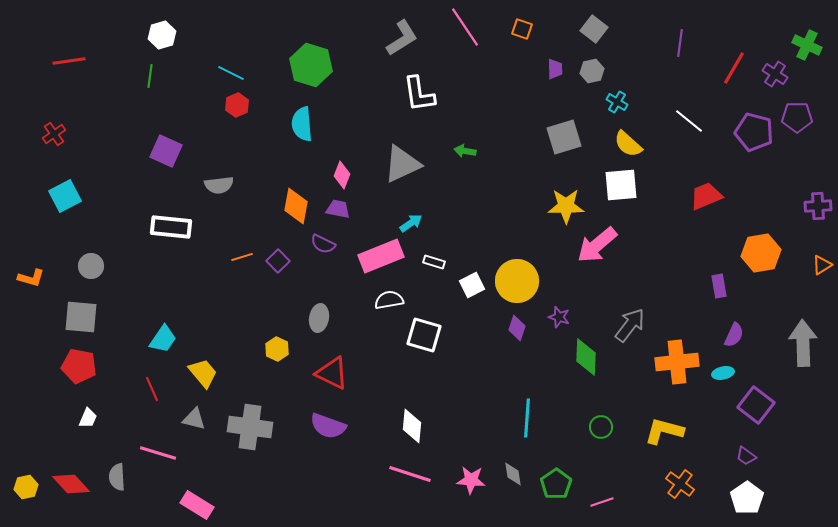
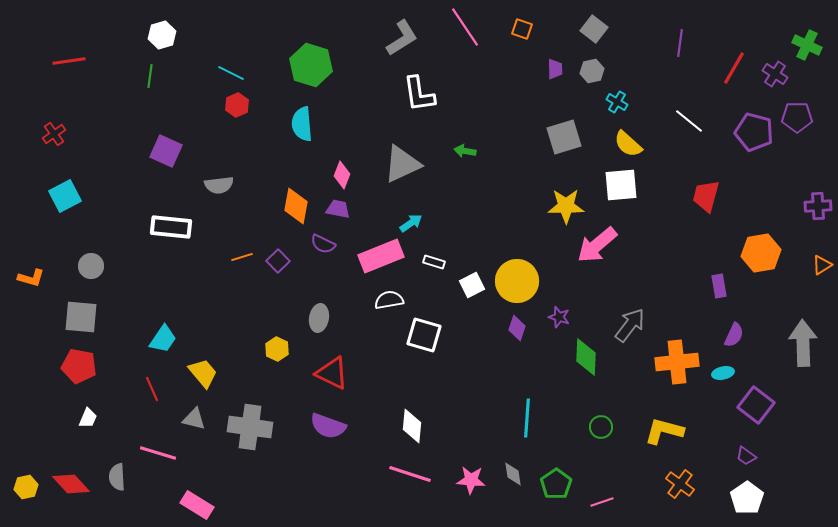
red trapezoid at (706, 196): rotated 52 degrees counterclockwise
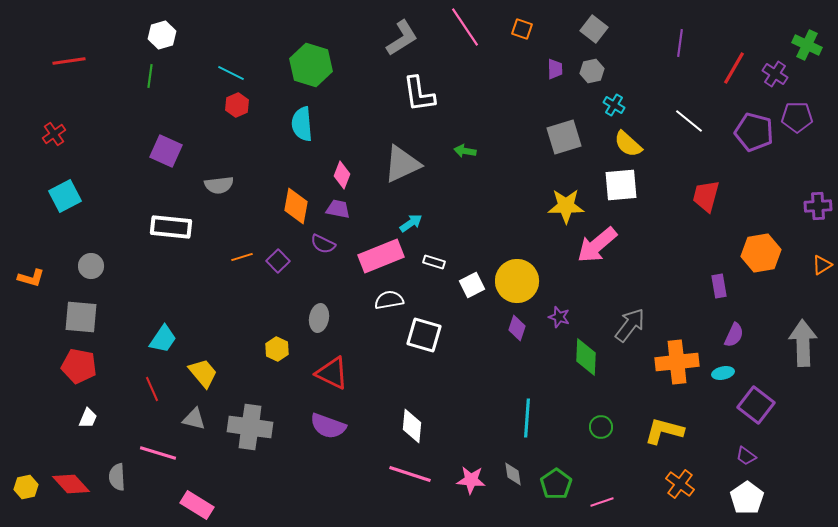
cyan cross at (617, 102): moved 3 px left, 3 px down
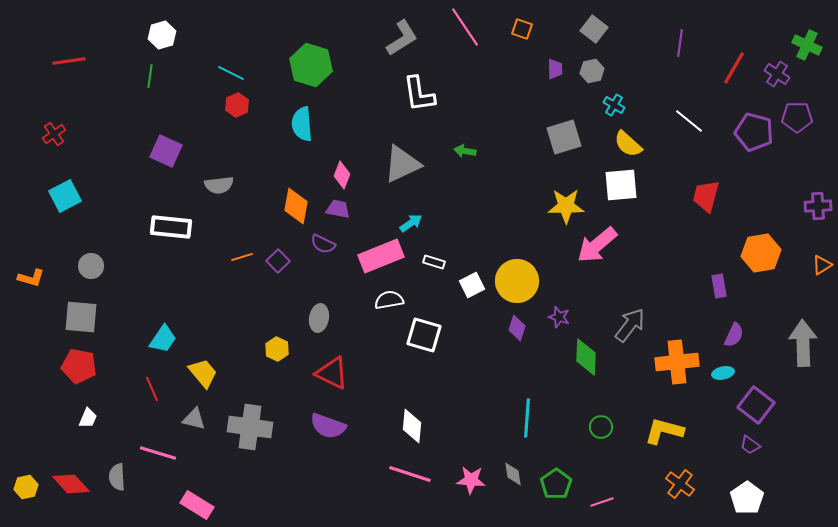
purple cross at (775, 74): moved 2 px right
purple trapezoid at (746, 456): moved 4 px right, 11 px up
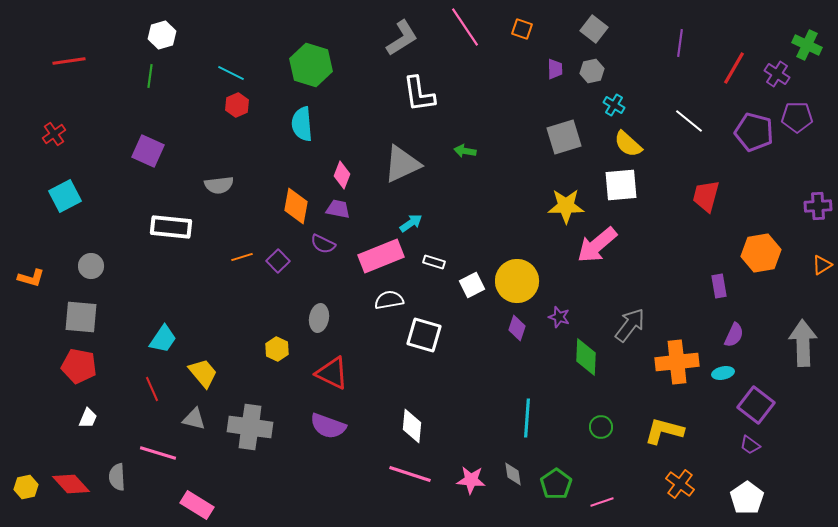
purple square at (166, 151): moved 18 px left
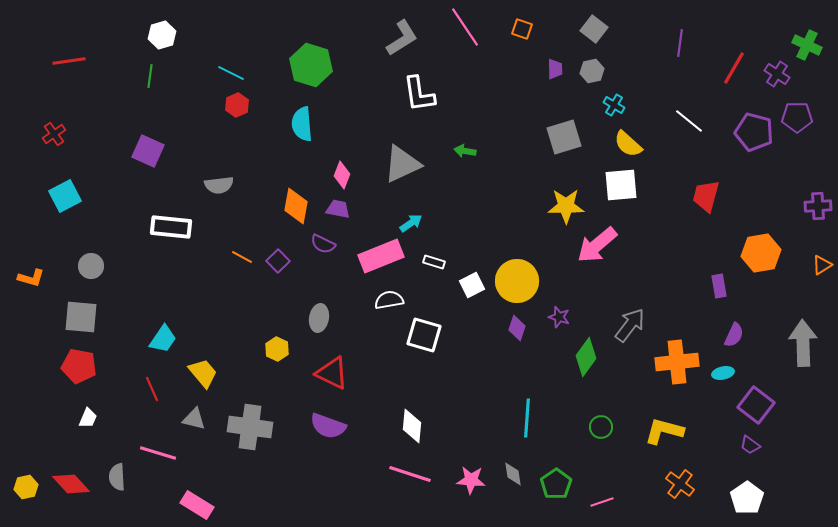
orange line at (242, 257): rotated 45 degrees clockwise
green diamond at (586, 357): rotated 33 degrees clockwise
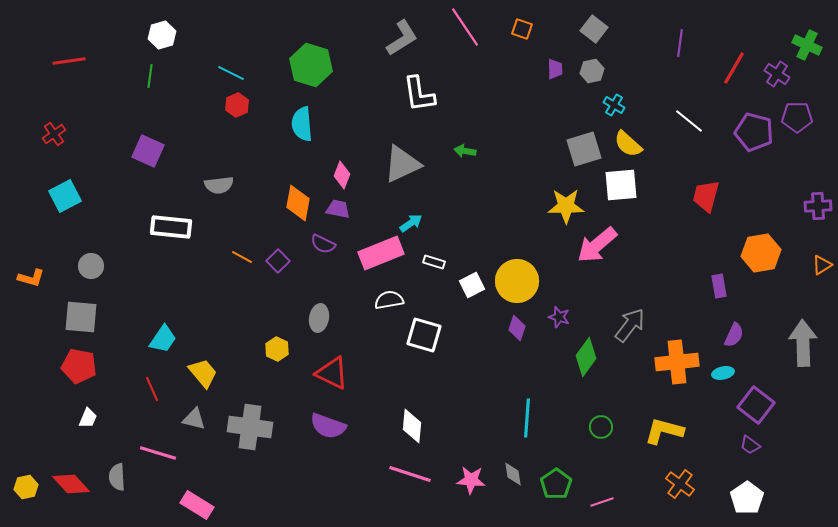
gray square at (564, 137): moved 20 px right, 12 px down
orange diamond at (296, 206): moved 2 px right, 3 px up
pink rectangle at (381, 256): moved 3 px up
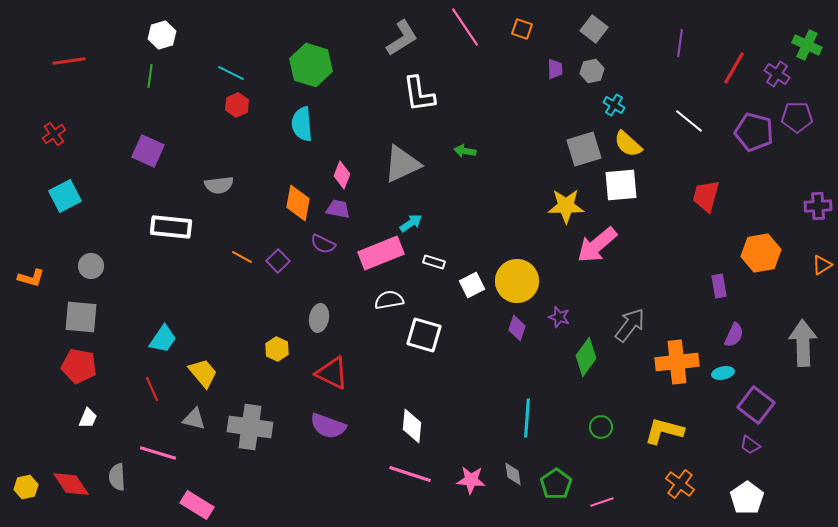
red diamond at (71, 484): rotated 9 degrees clockwise
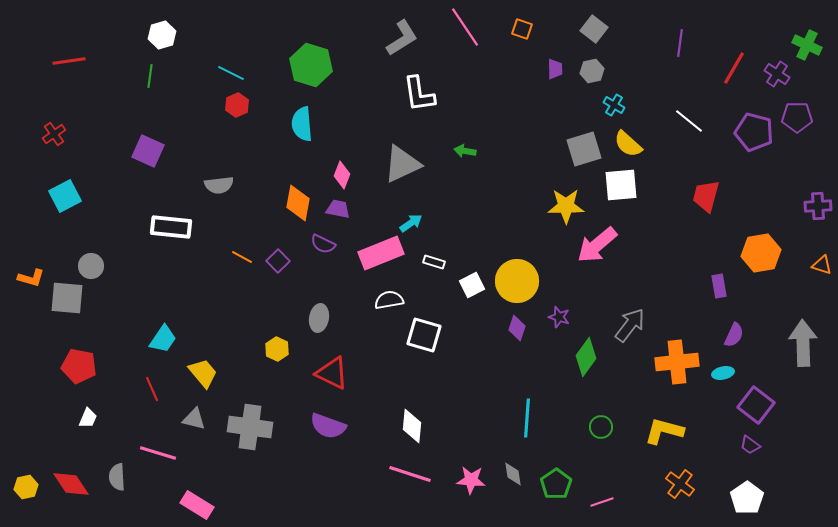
orange triangle at (822, 265): rotated 50 degrees clockwise
gray square at (81, 317): moved 14 px left, 19 px up
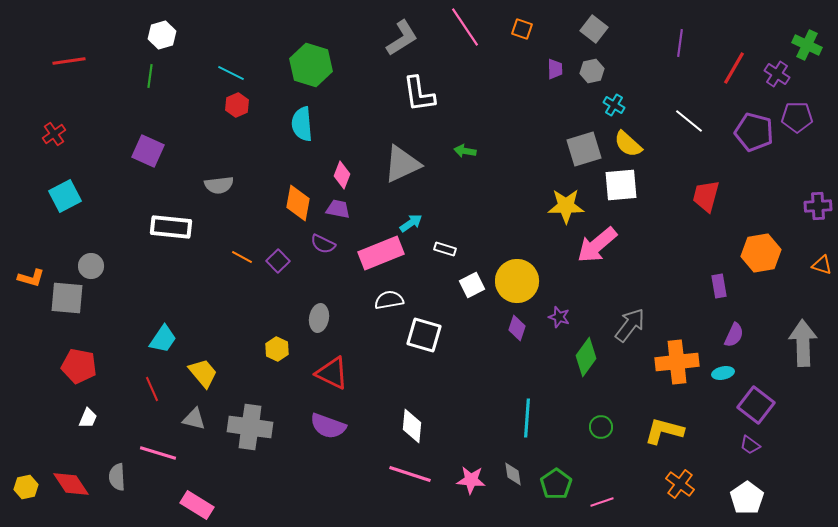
white rectangle at (434, 262): moved 11 px right, 13 px up
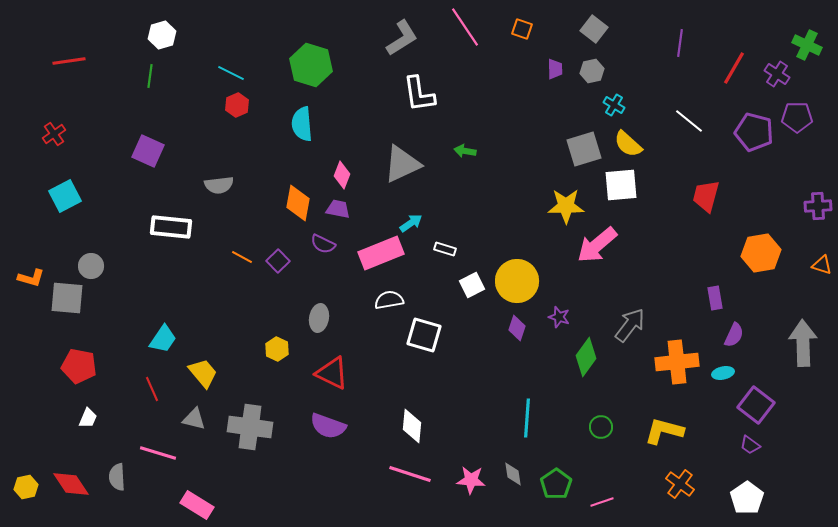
purple rectangle at (719, 286): moved 4 px left, 12 px down
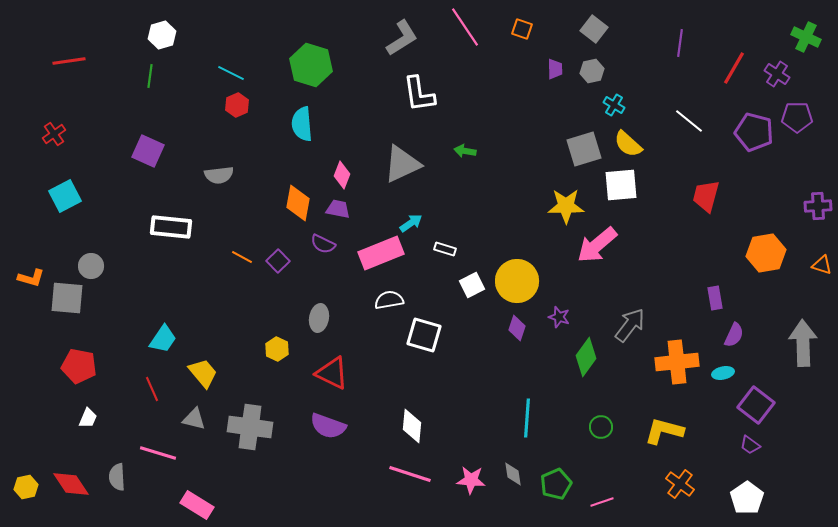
green cross at (807, 45): moved 1 px left, 8 px up
gray semicircle at (219, 185): moved 10 px up
orange hexagon at (761, 253): moved 5 px right
green pentagon at (556, 484): rotated 12 degrees clockwise
